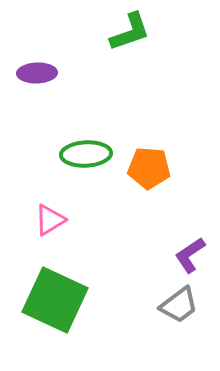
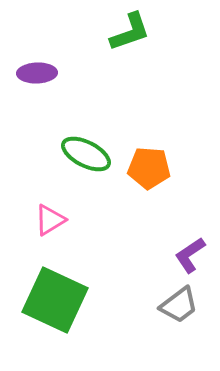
green ellipse: rotated 30 degrees clockwise
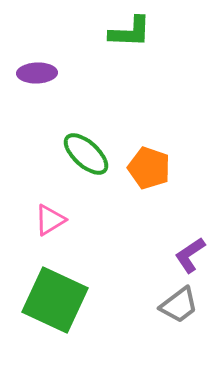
green L-shape: rotated 21 degrees clockwise
green ellipse: rotated 15 degrees clockwise
orange pentagon: rotated 15 degrees clockwise
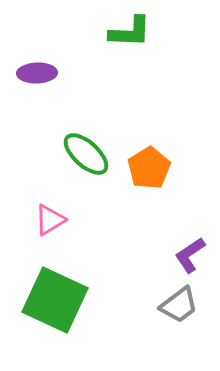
orange pentagon: rotated 21 degrees clockwise
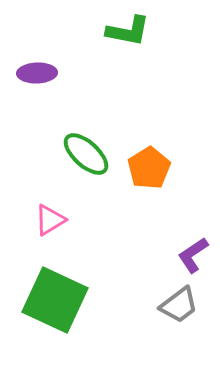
green L-shape: moved 2 px left, 1 px up; rotated 9 degrees clockwise
purple L-shape: moved 3 px right
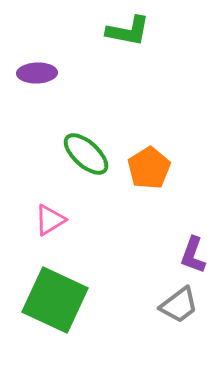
purple L-shape: rotated 36 degrees counterclockwise
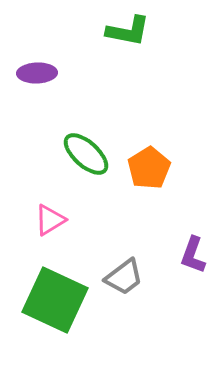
gray trapezoid: moved 55 px left, 28 px up
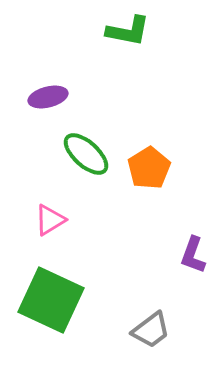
purple ellipse: moved 11 px right, 24 px down; rotated 12 degrees counterclockwise
gray trapezoid: moved 27 px right, 53 px down
green square: moved 4 px left
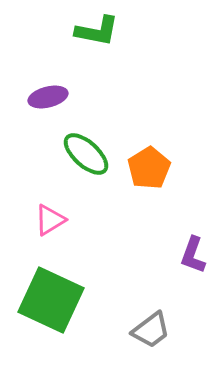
green L-shape: moved 31 px left
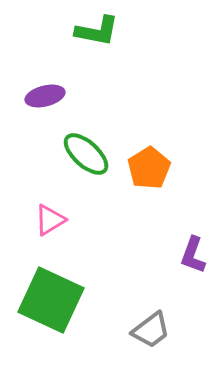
purple ellipse: moved 3 px left, 1 px up
